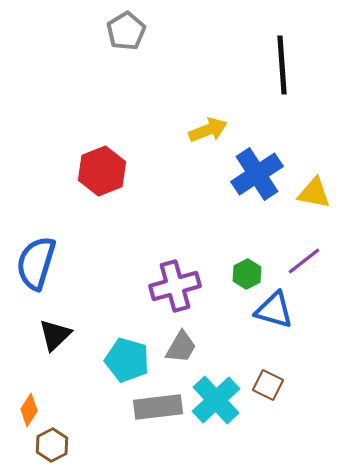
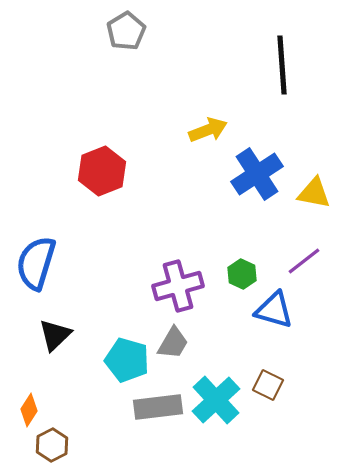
green hexagon: moved 5 px left; rotated 8 degrees counterclockwise
purple cross: moved 3 px right
gray trapezoid: moved 8 px left, 4 px up
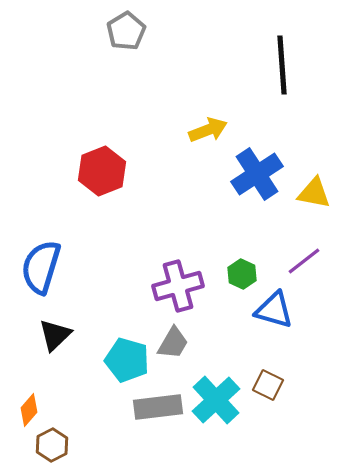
blue semicircle: moved 5 px right, 4 px down
orange diamond: rotated 8 degrees clockwise
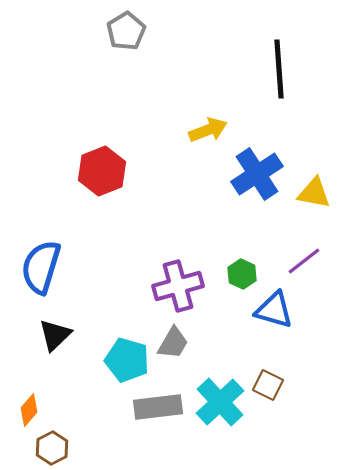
black line: moved 3 px left, 4 px down
cyan cross: moved 4 px right, 2 px down
brown hexagon: moved 3 px down
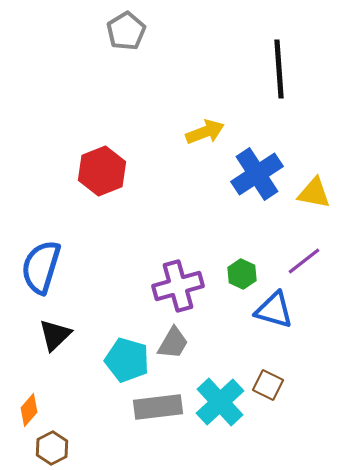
yellow arrow: moved 3 px left, 2 px down
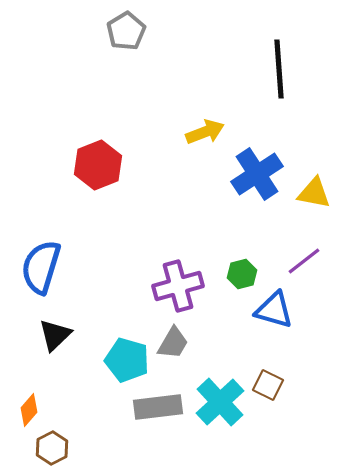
red hexagon: moved 4 px left, 6 px up
green hexagon: rotated 20 degrees clockwise
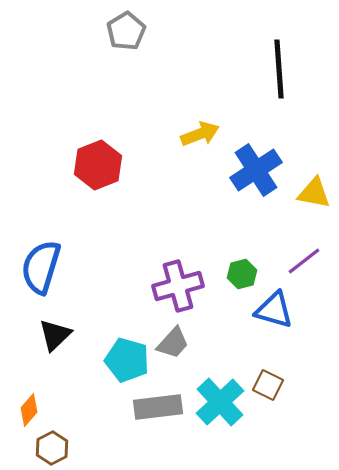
yellow arrow: moved 5 px left, 2 px down
blue cross: moved 1 px left, 4 px up
gray trapezoid: rotated 12 degrees clockwise
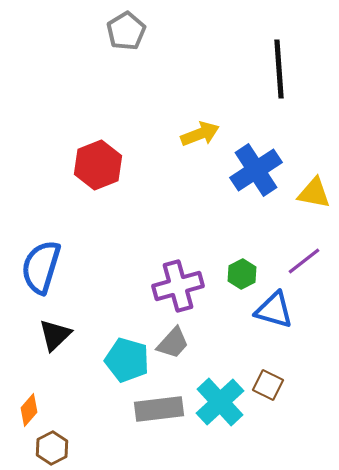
green hexagon: rotated 12 degrees counterclockwise
gray rectangle: moved 1 px right, 2 px down
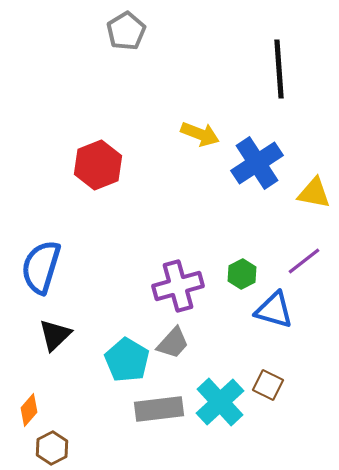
yellow arrow: rotated 42 degrees clockwise
blue cross: moved 1 px right, 7 px up
cyan pentagon: rotated 15 degrees clockwise
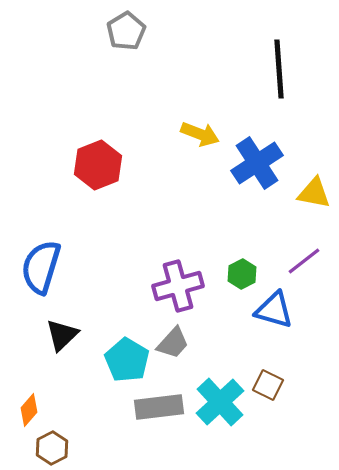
black triangle: moved 7 px right
gray rectangle: moved 2 px up
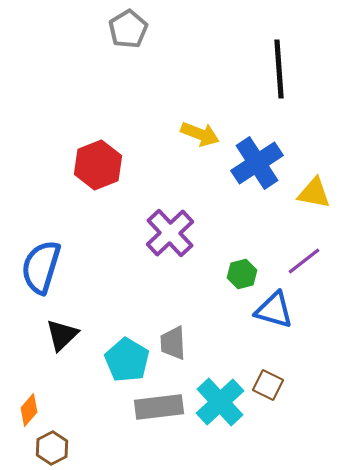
gray pentagon: moved 2 px right, 2 px up
green hexagon: rotated 12 degrees clockwise
purple cross: moved 8 px left, 53 px up; rotated 27 degrees counterclockwise
gray trapezoid: rotated 135 degrees clockwise
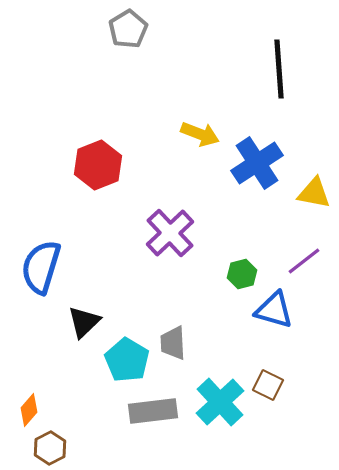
black triangle: moved 22 px right, 13 px up
gray rectangle: moved 6 px left, 4 px down
brown hexagon: moved 2 px left
